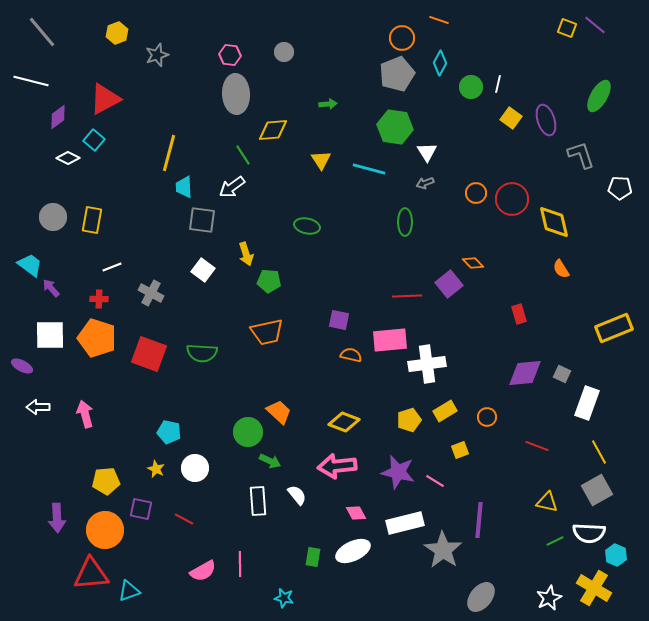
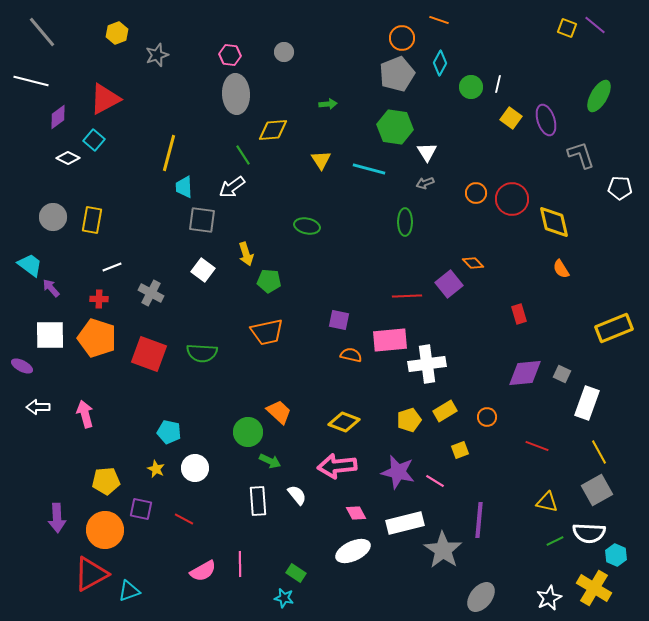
green rectangle at (313, 557): moved 17 px left, 16 px down; rotated 66 degrees counterclockwise
red triangle at (91, 574): rotated 24 degrees counterclockwise
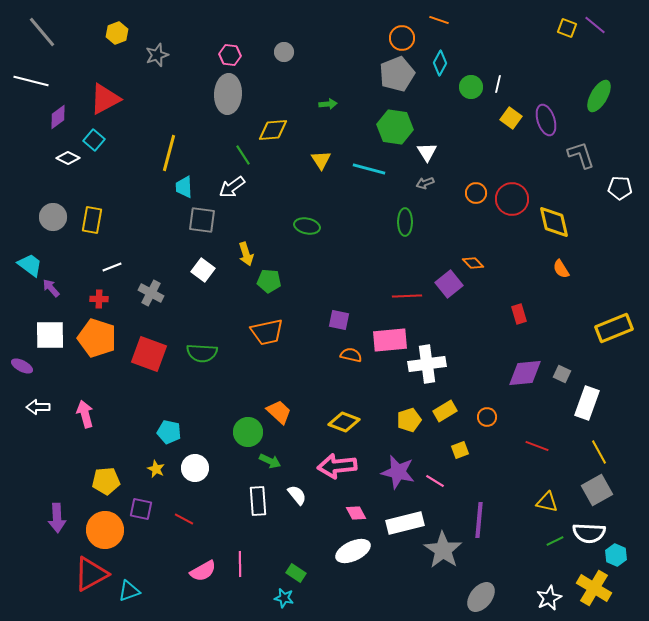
gray ellipse at (236, 94): moved 8 px left; rotated 6 degrees clockwise
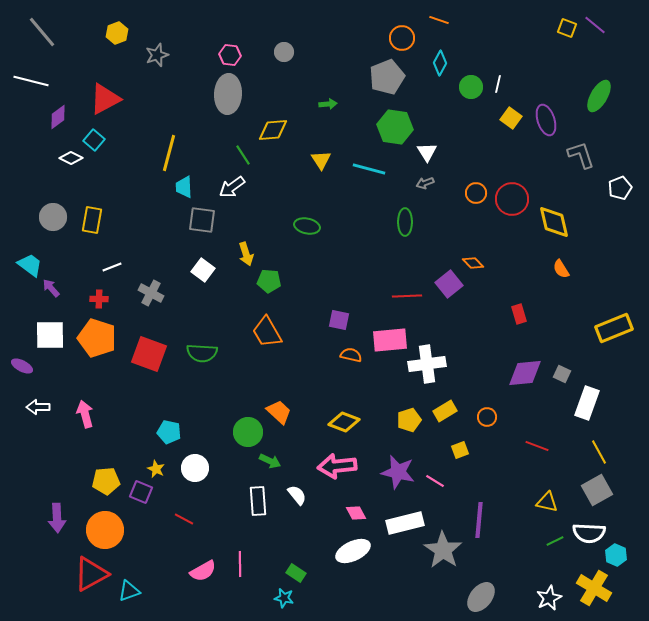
gray pentagon at (397, 74): moved 10 px left, 3 px down
white diamond at (68, 158): moved 3 px right
white pentagon at (620, 188): rotated 25 degrees counterclockwise
orange trapezoid at (267, 332): rotated 72 degrees clockwise
purple square at (141, 509): moved 17 px up; rotated 10 degrees clockwise
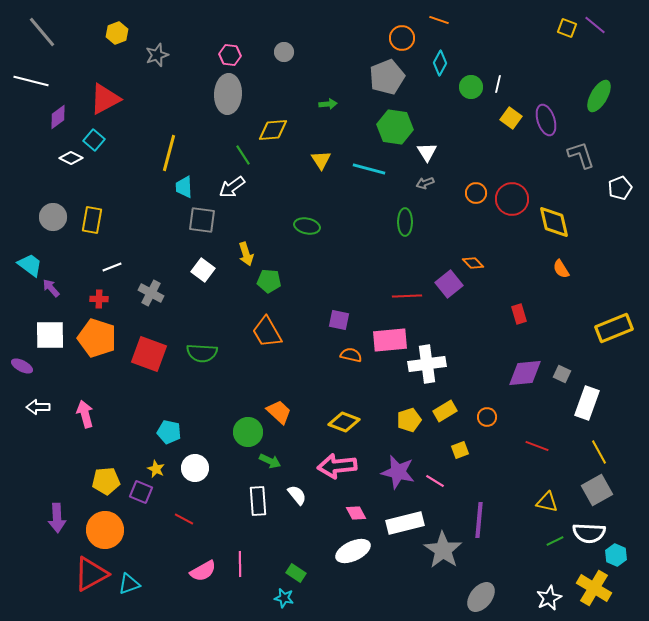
cyan triangle at (129, 591): moved 7 px up
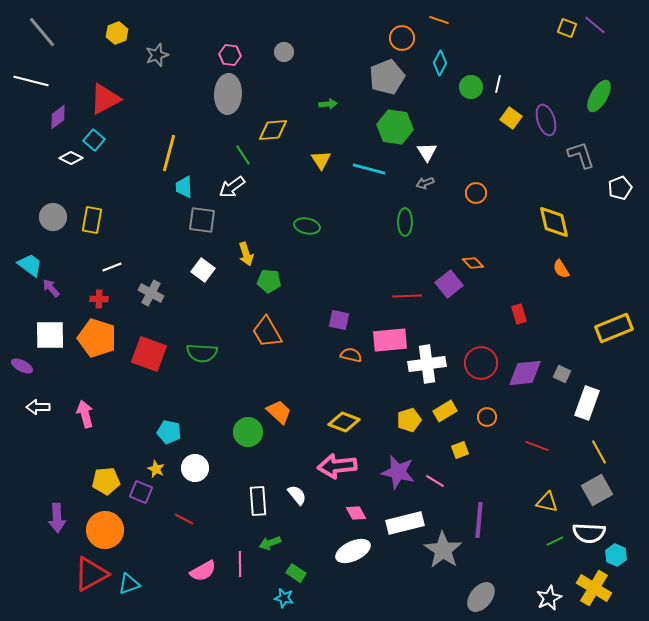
red circle at (512, 199): moved 31 px left, 164 px down
green arrow at (270, 461): moved 82 px down; rotated 135 degrees clockwise
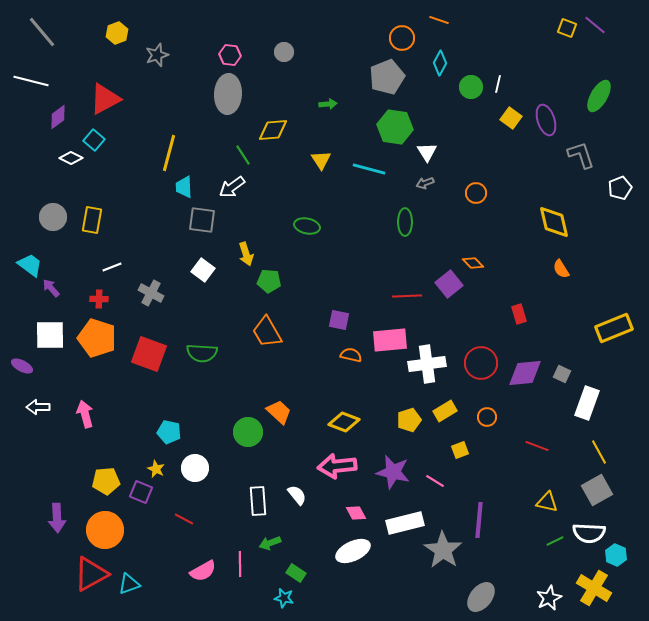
purple star at (398, 472): moved 5 px left
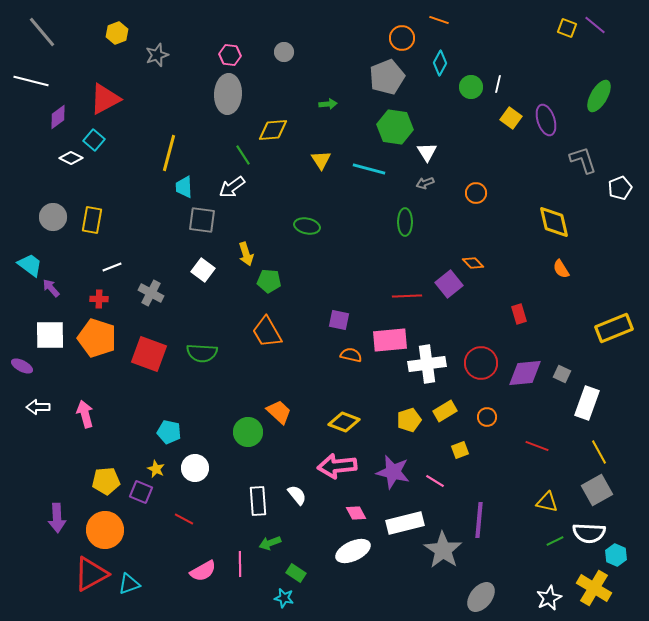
gray L-shape at (581, 155): moved 2 px right, 5 px down
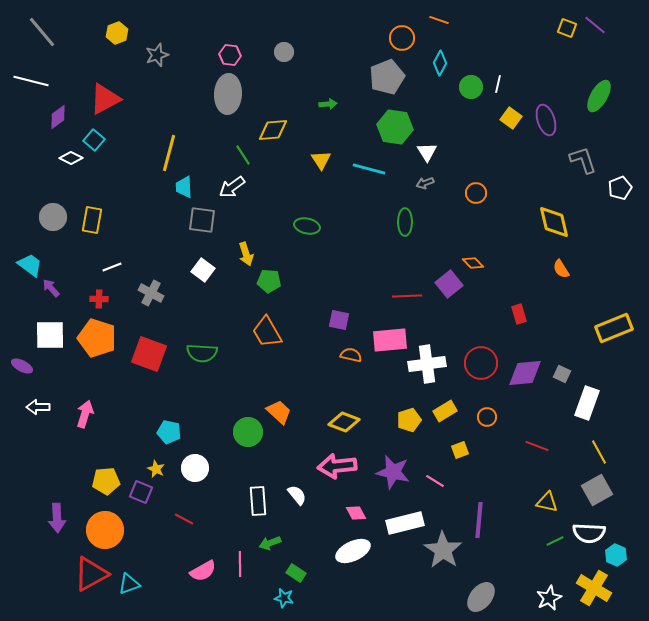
pink arrow at (85, 414): rotated 32 degrees clockwise
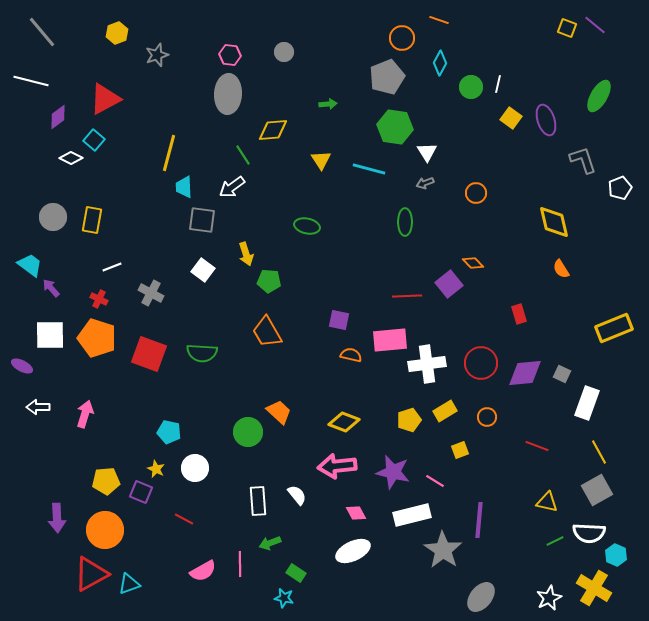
red cross at (99, 299): rotated 24 degrees clockwise
white rectangle at (405, 523): moved 7 px right, 8 px up
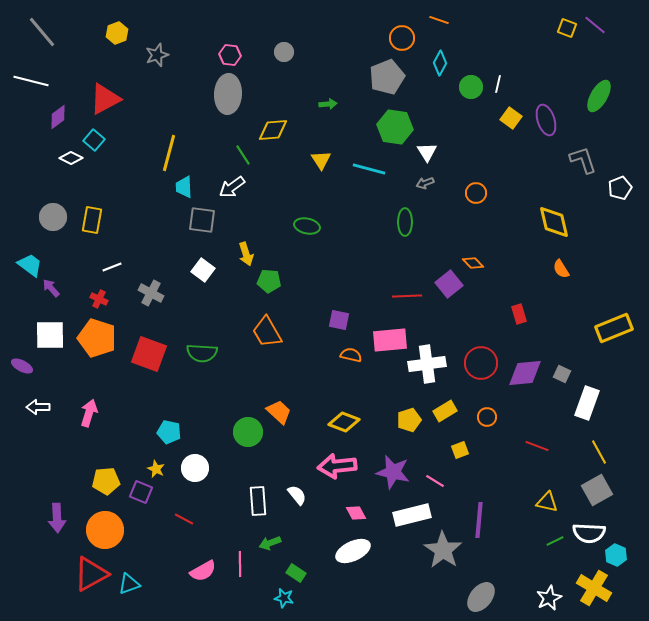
pink arrow at (85, 414): moved 4 px right, 1 px up
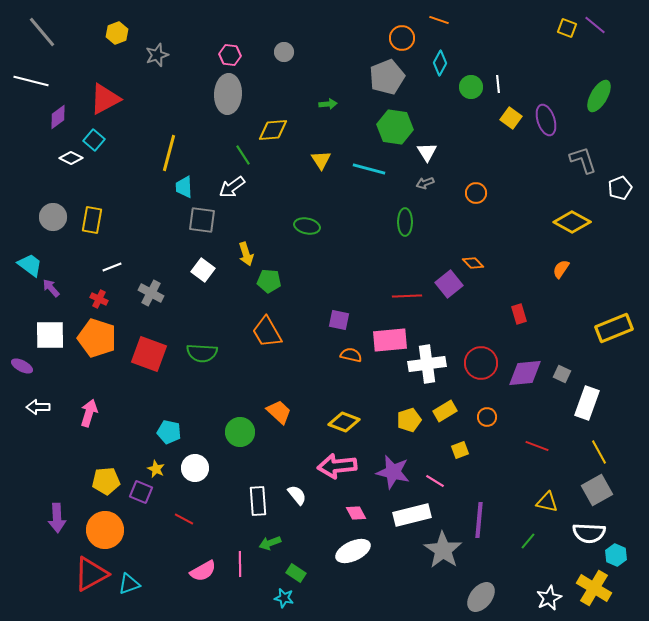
white line at (498, 84): rotated 18 degrees counterclockwise
yellow diamond at (554, 222): moved 18 px right; rotated 48 degrees counterclockwise
orange semicircle at (561, 269): rotated 66 degrees clockwise
green circle at (248, 432): moved 8 px left
green line at (555, 541): moved 27 px left; rotated 24 degrees counterclockwise
